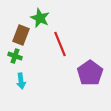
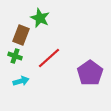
red line: moved 11 px left, 14 px down; rotated 70 degrees clockwise
cyan arrow: rotated 98 degrees counterclockwise
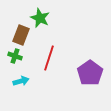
red line: rotated 30 degrees counterclockwise
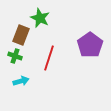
purple pentagon: moved 28 px up
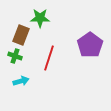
green star: rotated 24 degrees counterclockwise
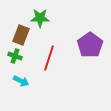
cyan arrow: rotated 42 degrees clockwise
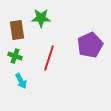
green star: moved 1 px right
brown rectangle: moved 4 px left, 5 px up; rotated 30 degrees counterclockwise
purple pentagon: rotated 10 degrees clockwise
cyan arrow: rotated 35 degrees clockwise
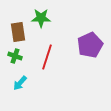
brown rectangle: moved 1 px right, 2 px down
red line: moved 2 px left, 1 px up
cyan arrow: moved 1 px left, 2 px down; rotated 70 degrees clockwise
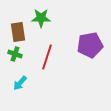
purple pentagon: rotated 15 degrees clockwise
green cross: moved 2 px up
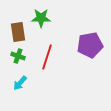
green cross: moved 3 px right, 2 px down
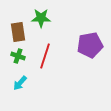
red line: moved 2 px left, 1 px up
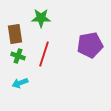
brown rectangle: moved 3 px left, 2 px down
red line: moved 1 px left, 2 px up
cyan arrow: rotated 28 degrees clockwise
